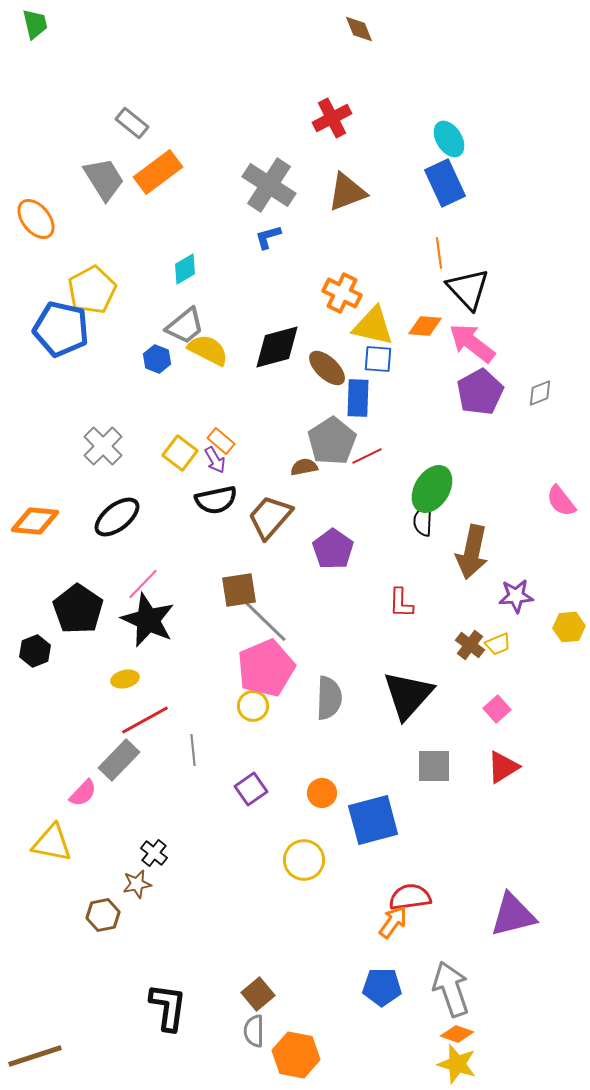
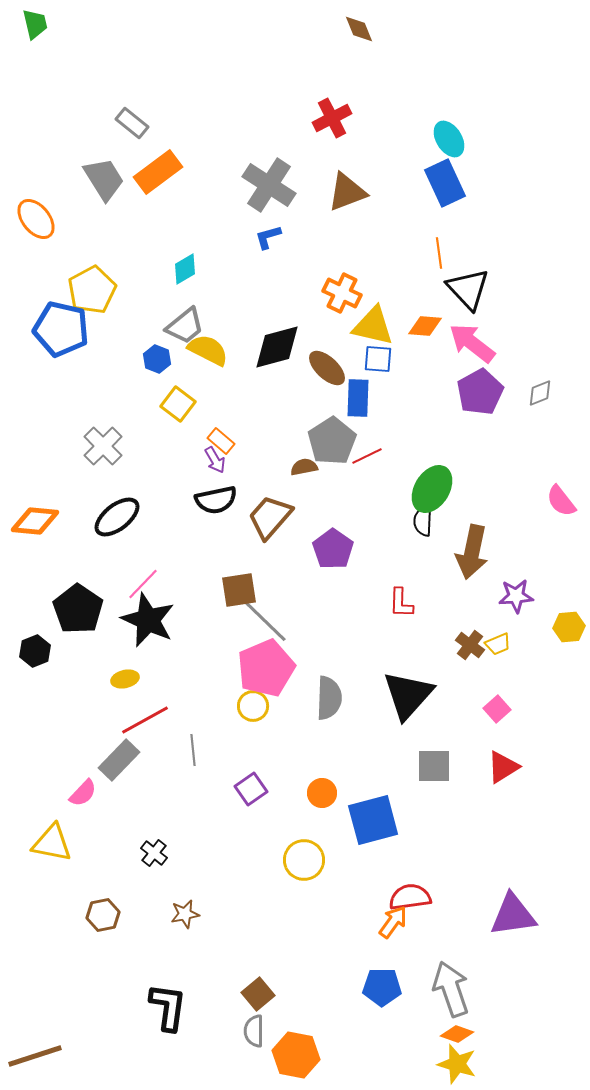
yellow square at (180, 453): moved 2 px left, 49 px up
brown star at (137, 884): moved 48 px right, 30 px down
purple triangle at (513, 915): rotated 6 degrees clockwise
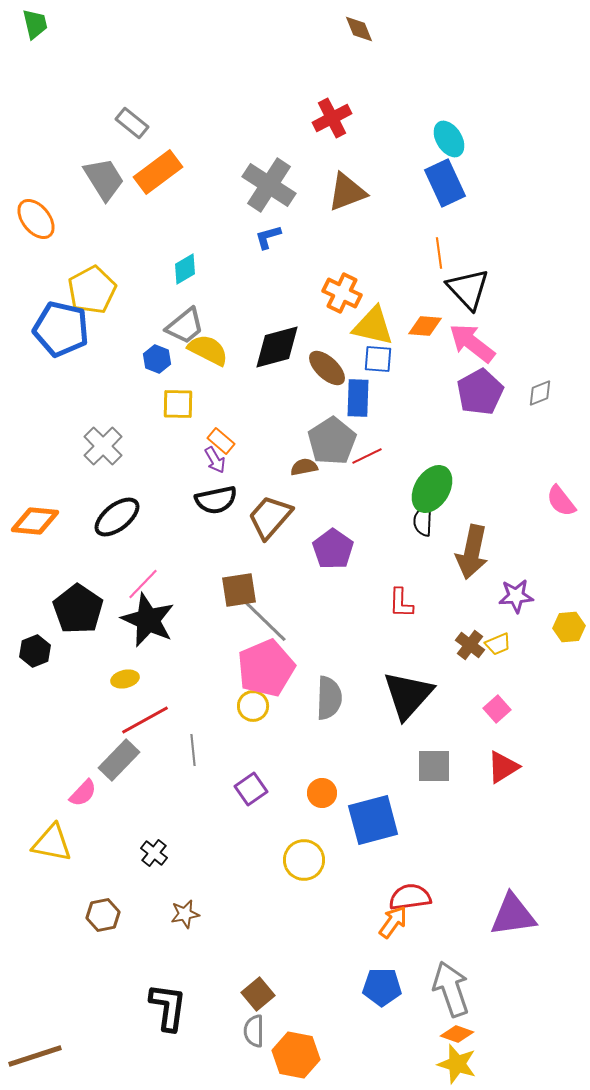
yellow square at (178, 404): rotated 36 degrees counterclockwise
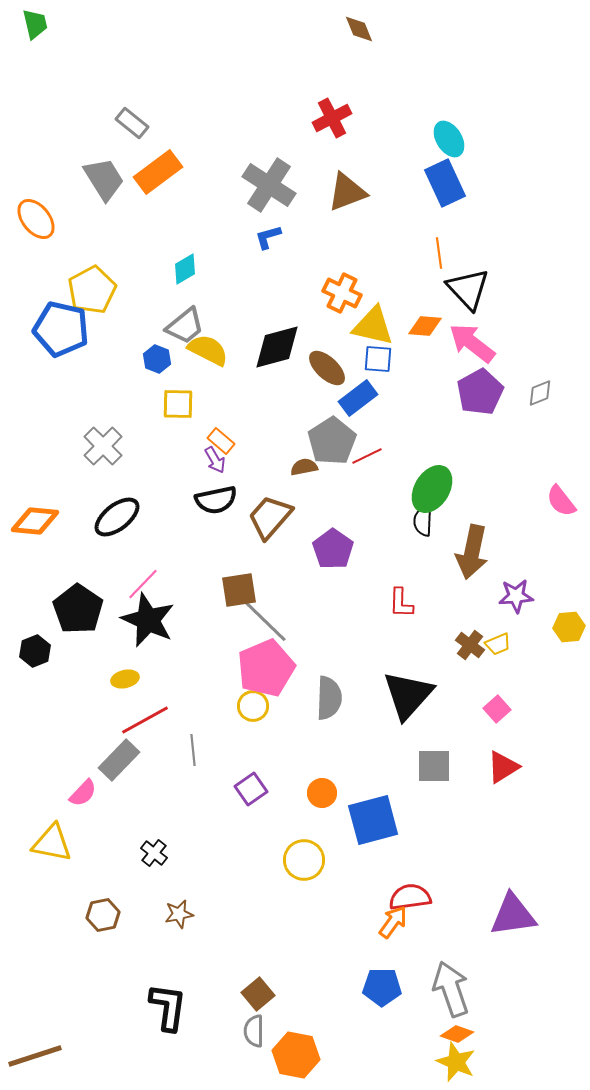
blue rectangle at (358, 398): rotated 51 degrees clockwise
brown star at (185, 914): moved 6 px left
yellow star at (457, 1064): moved 1 px left, 2 px up; rotated 6 degrees clockwise
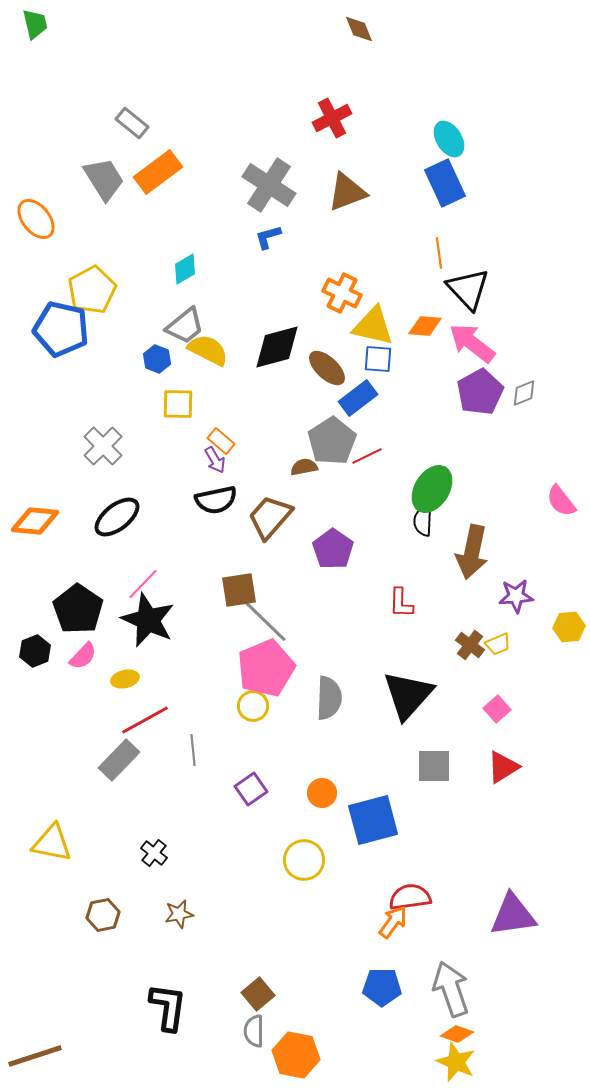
gray diamond at (540, 393): moved 16 px left
pink semicircle at (83, 793): moved 137 px up
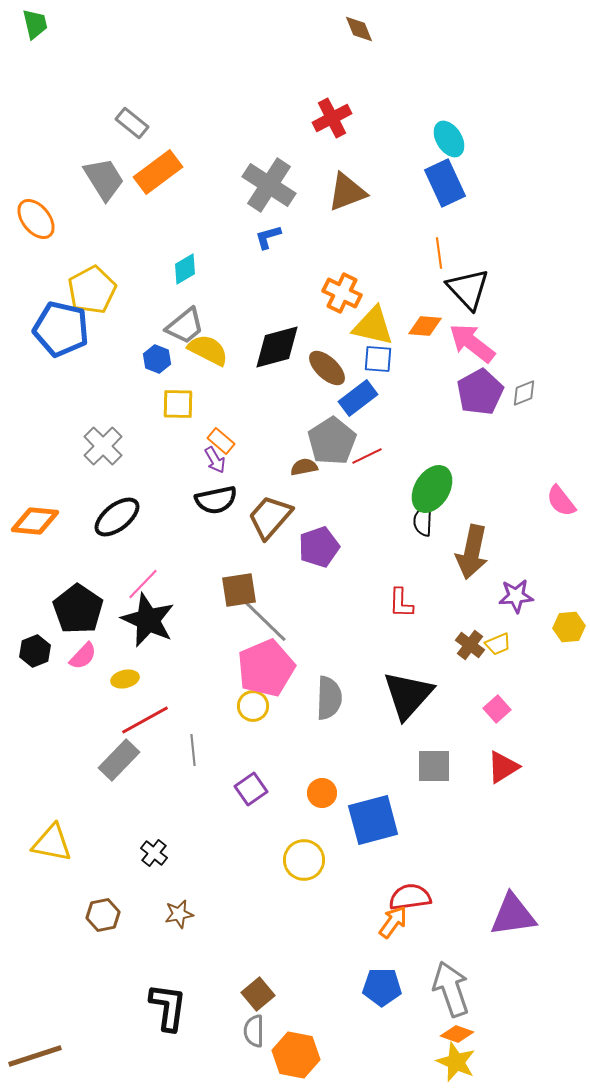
purple pentagon at (333, 549): moved 14 px left, 2 px up; rotated 18 degrees clockwise
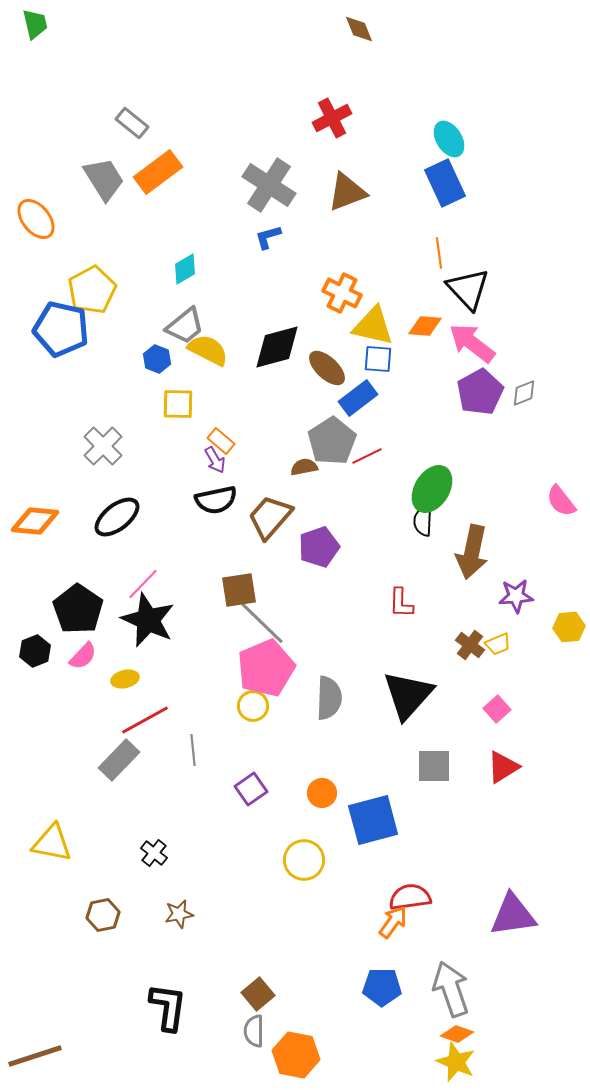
gray line at (265, 621): moved 3 px left, 2 px down
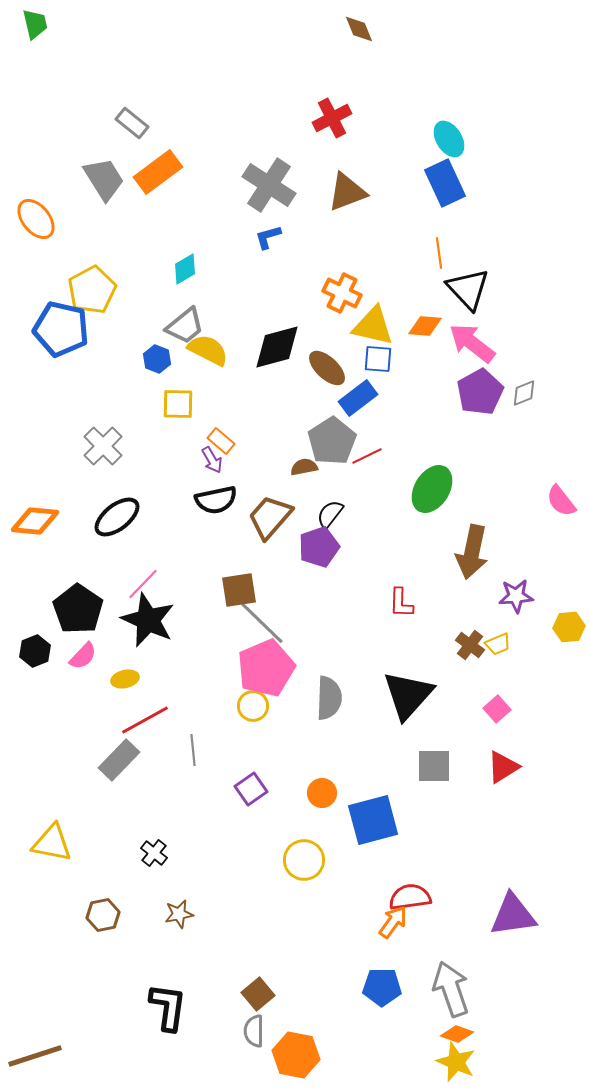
purple arrow at (215, 460): moved 3 px left
black semicircle at (423, 521): moved 93 px left, 7 px up; rotated 36 degrees clockwise
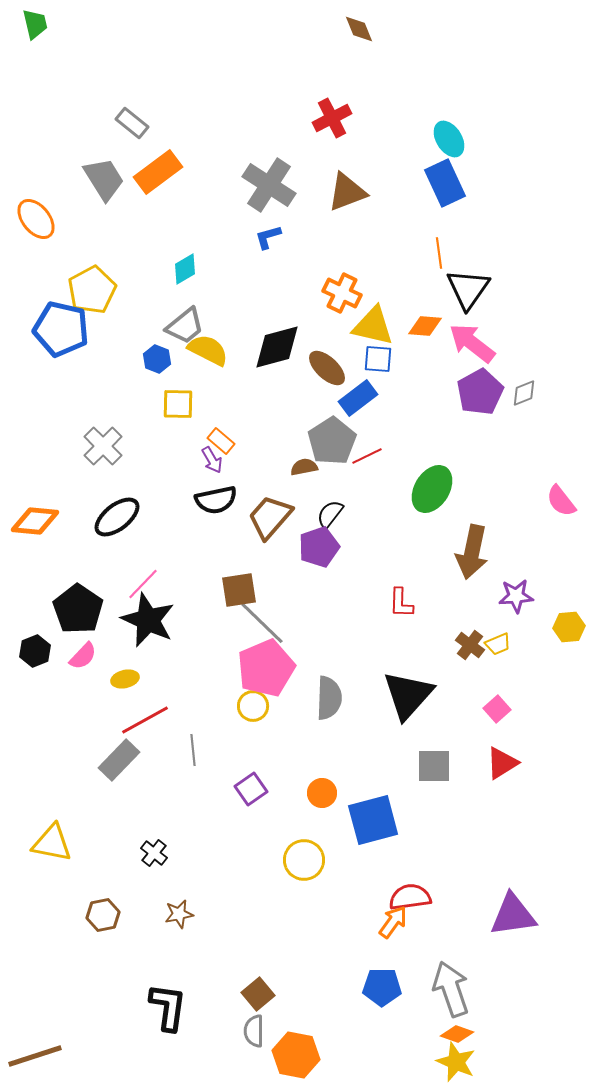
black triangle at (468, 289): rotated 18 degrees clockwise
red triangle at (503, 767): moved 1 px left, 4 px up
